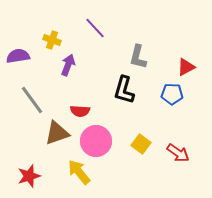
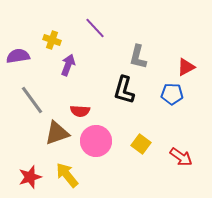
red arrow: moved 3 px right, 4 px down
yellow arrow: moved 12 px left, 3 px down
red star: moved 1 px right, 1 px down
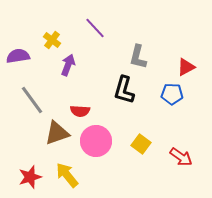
yellow cross: rotated 18 degrees clockwise
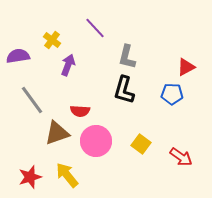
gray L-shape: moved 11 px left
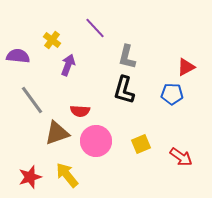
purple semicircle: rotated 15 degrees clockwise
yellow square: rotated 30 degrees clockwise
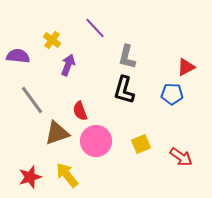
red semicircle: rotated 66 degrees clockwise
